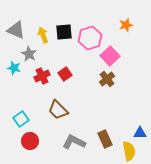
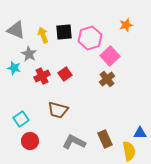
brown trapezoid: rotated 30 degrees counterclockwise
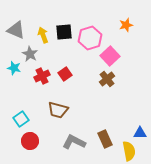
gray star: moved 1 px right
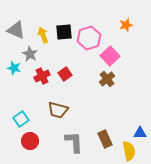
pink hexagon: moved 1 px left
gray L-shape: rotated 60 degrees clockwise
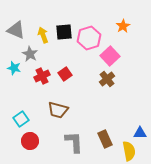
orange star: moved 3 px left, 1 px down; rotated 16 degrees counterclockwise
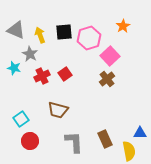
yellow arrow: moved 3 px left
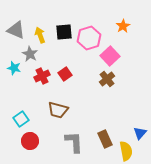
blue triangle: rotated 48 degrees counterclockwise
yellow semicircle: moved 3 px left
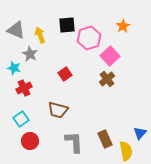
black square: moved 3 px right, 7 px up
red cross: moved 18 px left, 12 px down
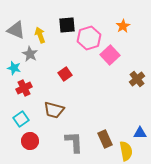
pink square: moved 1 px up
brown cross: moved 30 px right
brown trapezoid: moved 4 px left
blue triangle: rotated 48 degrees clockwise
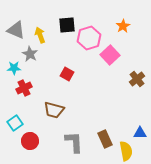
cyan star: rotated 16 degrees counterclockwise
red square: moved 2 px right; rotated 24 degrees counterclockwise
cyan square: moved 6 px left, 4 px down
